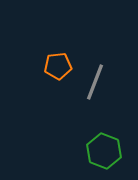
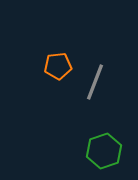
green hexagon: rotated 20 degrees clockwise
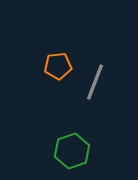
green hexagon: moved 32 px left
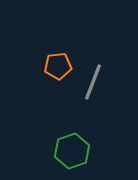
gray line: moved 2 px left
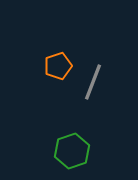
orange pentagon: rotated 12 degrees counterclockwise
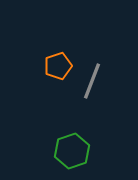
gray line: moved 1 px left, 1 px up
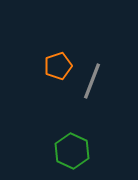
green hexagon: rotated 16 degrees counterclockwise
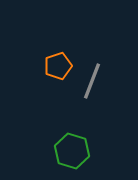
green hexagon: rotated 8 degrees counterclockwise
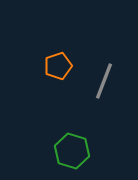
gray line: moved 12 px right
